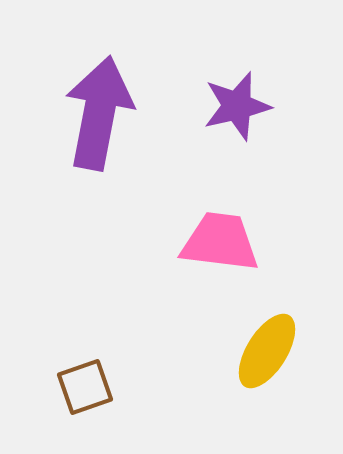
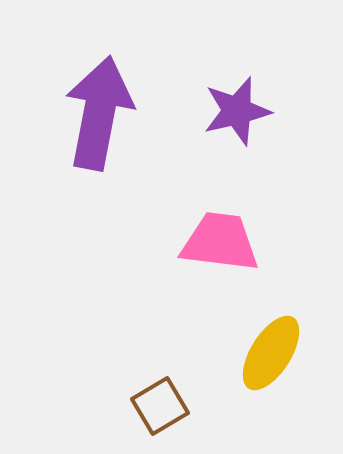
purple star: moved 5 px down
yellow ellipse: moved 4 px right, 2 px down
brown square: moved 75 px right, 19 px down; rotated 12 degrees counterclockwise
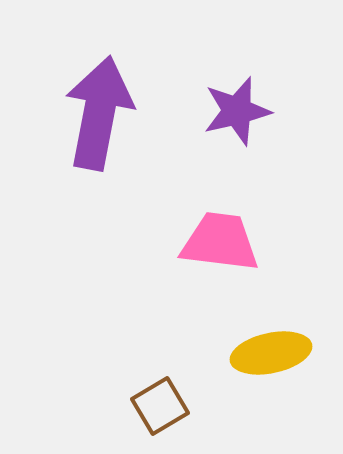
yellow ellipse: rotated 46 degrees clockwise
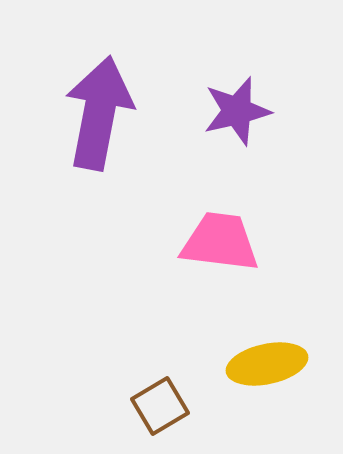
yellow ellipse: moved 4 px left, 11 px down
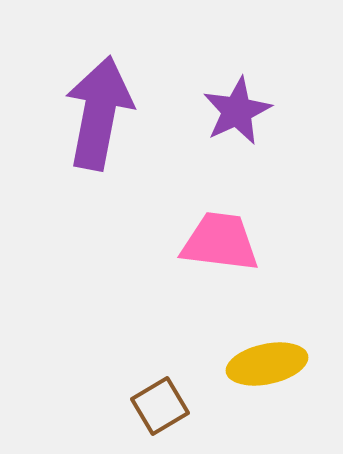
purple star: rotated 12 degrees counterclockwise
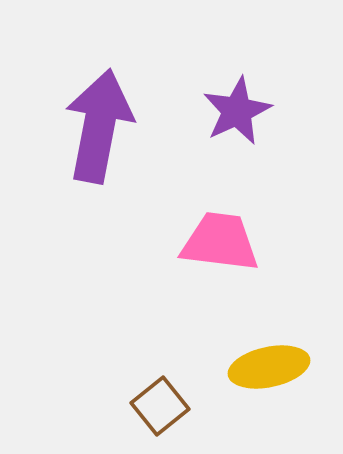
purple arrow: moved 13 px down
yellow ellipse: moved 2 px right, 3 px down
brown square: rotated 8 degrees counterclockwise
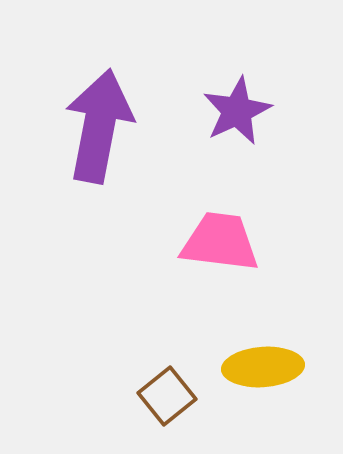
yellow ellipse: moved 6 px left; rotated 8 degrees clockwise
brown square: moved 7 px right, 10 px up
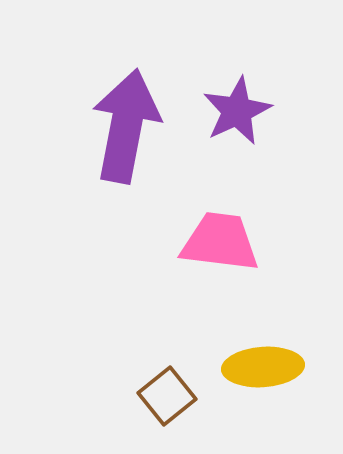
purple arrow: moved 27 px right
